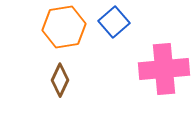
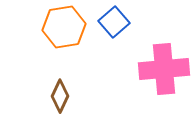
brown diamond: moved 16 px down
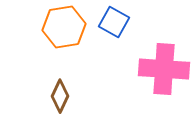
blue square: rotated 20 degrees counterclockwise
pink cross: rotated 9 degrees clockwise
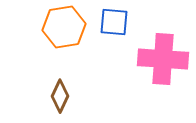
blue square: rotated 24 degrees counterclockwise
pink cross: moved 1 px left, 10 px up
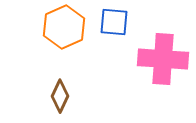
orange hexagon: rotated 15 degrees counterclockwise
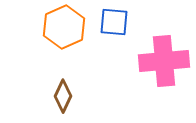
pink cross: moved 1 px right, 2 px down; rotated 9 degrees counterclockwise
brown diamond: moved 3 px right
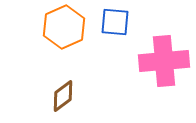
blue square: moved 1 px right
brown diamond: rotated 28 degrees clockwise
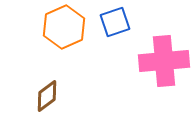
blue square: rotated 24 degrees counterclockwise
brown diamond: moved 16 px left
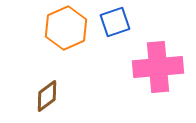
orange hexagon: moved 2 px right, 1 px down
pink cross: moved 6 px left, 6 px down
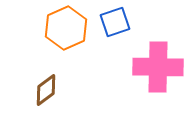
pink cross: rotated 6 degrees clockwise
brown diamond: moved 1 px left, 6 px up
